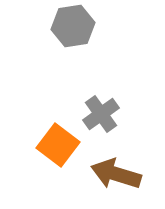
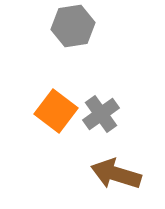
orange square: moved 2 px left, 34 px up
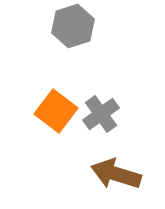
gray hexagon: rotated 9 degrees counterclockwise
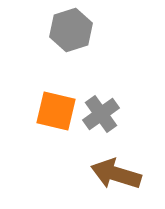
gray hexagon: moved 2 px left, 4 px down
orange square: rotated 24 degrees counterclockwise
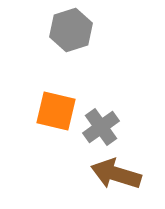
gray cross: moved 13 px down
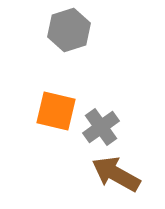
gray hexagon: moved 2 px left
brown arrow: rotated 12 degrees clockwise
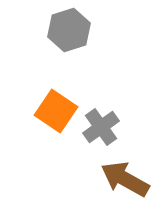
orange square: rotated 21 degrees clockwise
brown arrow: moved 9 px right, 5 px down
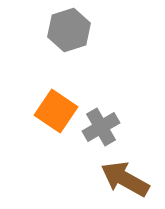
gray cross: rotated 6 degrees clockwise
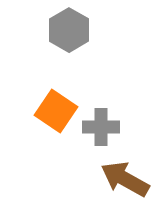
gray hexagon: rotated 12 degrees counterclockwise
gray cross: rotated 30 degrees clockwise
